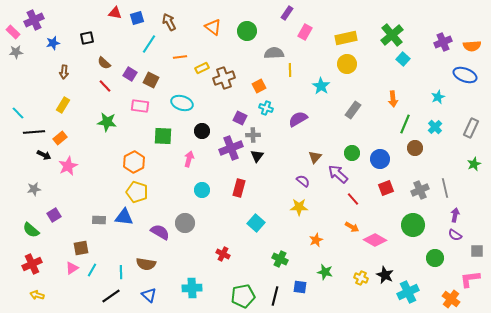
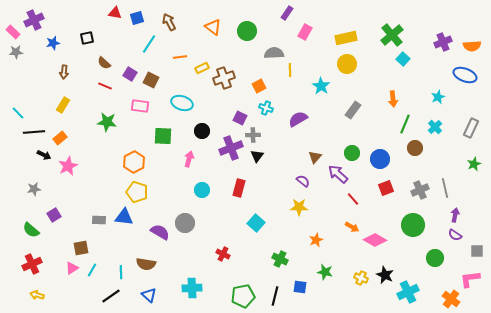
red line at (105, 86): rotated 24 degrees counterclockwise
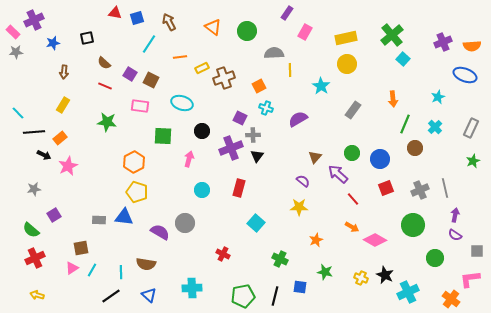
green star at (474, 164): moved 1 px left, 3 px up
red cross at (32, 264): moved 3 px right, 6 px up
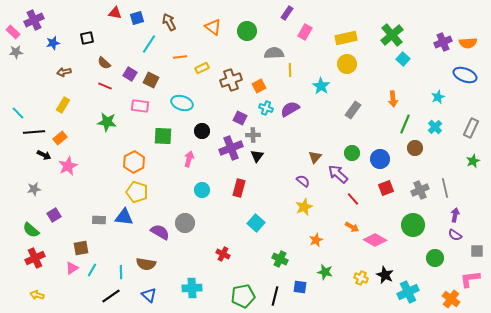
orange semicircle at (472, 46): moved 4 px left, 3 px up
brown arrow at (64, 72): rotated 72 degrees clockwise
brown cross at (224, 78): moved 7 px right, 2 px down
purple semicircle at (298, 119): moved 8 px left, 10 px up
yellow star at (299, 207): moved 5 px right; rotated 24 degrees counterclockwise
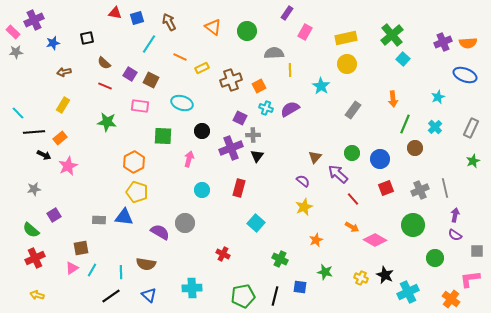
orange line at (180, 57): rotated 32 degrees clockwise
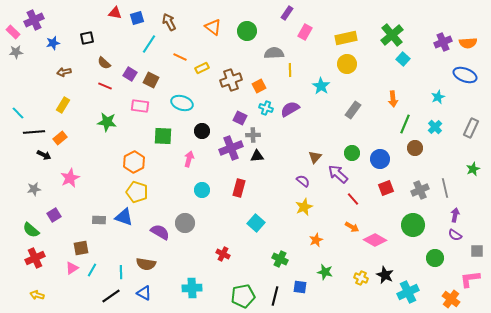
black triangle at (257, 156): rotated 48 degrees clockwise
green star at (473, 161): moved 8 px down
pink star at (68, 166): moved 2 px right, 12 px down
blue triangle at (124, 217): rotated 12 degrees clockwise
blue triangle at (149, 295): moved 5 px left, 2 px up; rotated 14 degrees counterclockwise
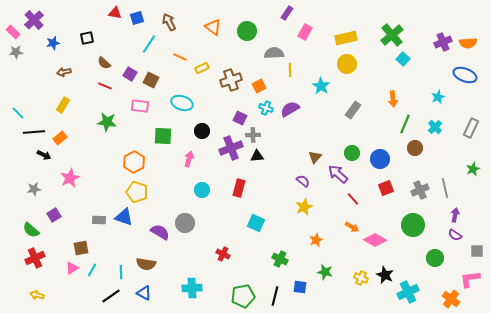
purple cross at (34, 20): rotated 18 degrees counterclockwise
cyan square at (256, 223): rotated 18 degrees counterclockwise
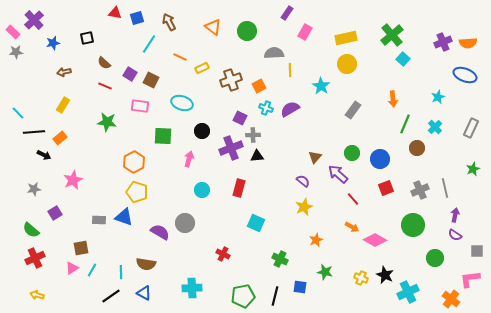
brown circle at (415, 148): moved 2 px right
pink star at (70, 178): moved 3 px right, 2 px down
purple square at (54, 215): moved 1 px right, 2 px up
